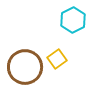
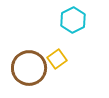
brown circle: moved 4 px right, 1 px down
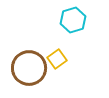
cyan hexagon: rotated 10 degrees clockwise
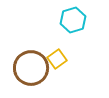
brown circle: moved 2 px right
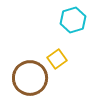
brown circle: moved 1 px left, 10 px down
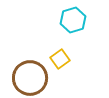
yellow square: moved 3 px right
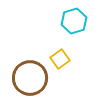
cyan hexagon: moved 1 px right, 1 px down
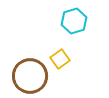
brown circle: moved 2 px up
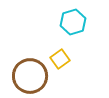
cyan hexagon: moved 1 px left, 1 px down
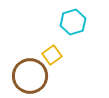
yellow square: moved 8 px left, 4 px up
